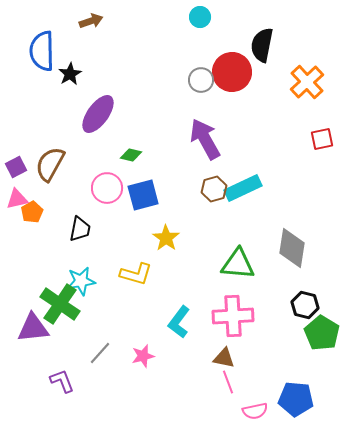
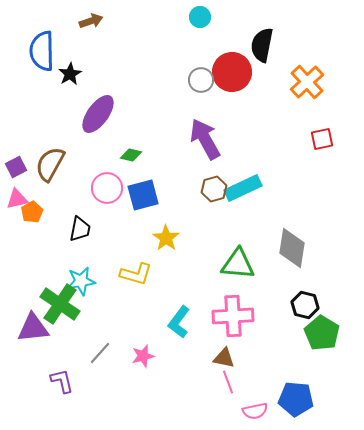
purple L-shape: rotated 8 degrees clockwise
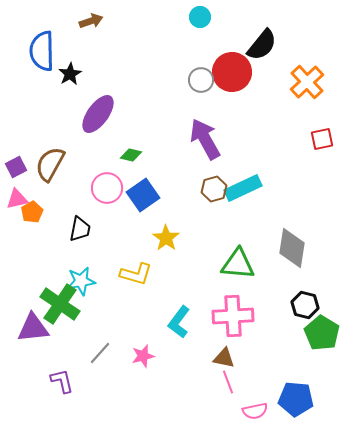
black semicircle: rotated 152 degrees counterclockwise
blue square: rotated 20 degrees counterclockwise
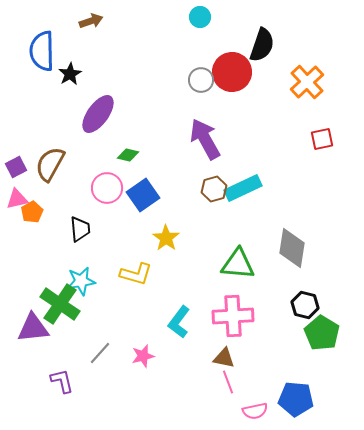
black semicircle: rotated 20 degrees counterclockwise
green diamond: moved 3 px left
black trapezoid: rotated 16 degrees counterclockwise
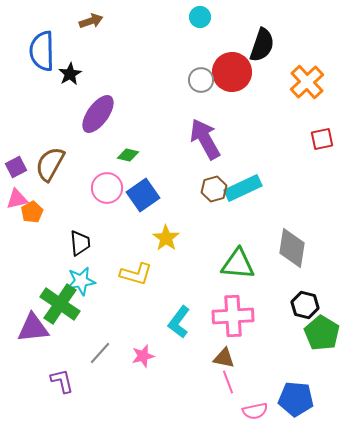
black trapezoid: moved 14 px down
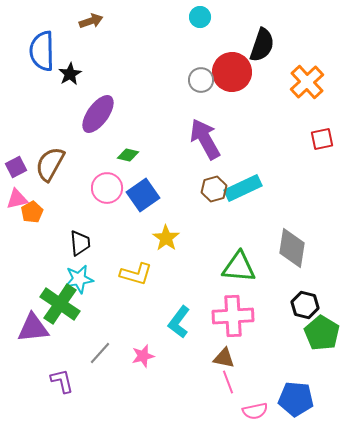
green triangle: moved 1 px right, 3 px down
cyan star: moved 2 px left, 2 px up
